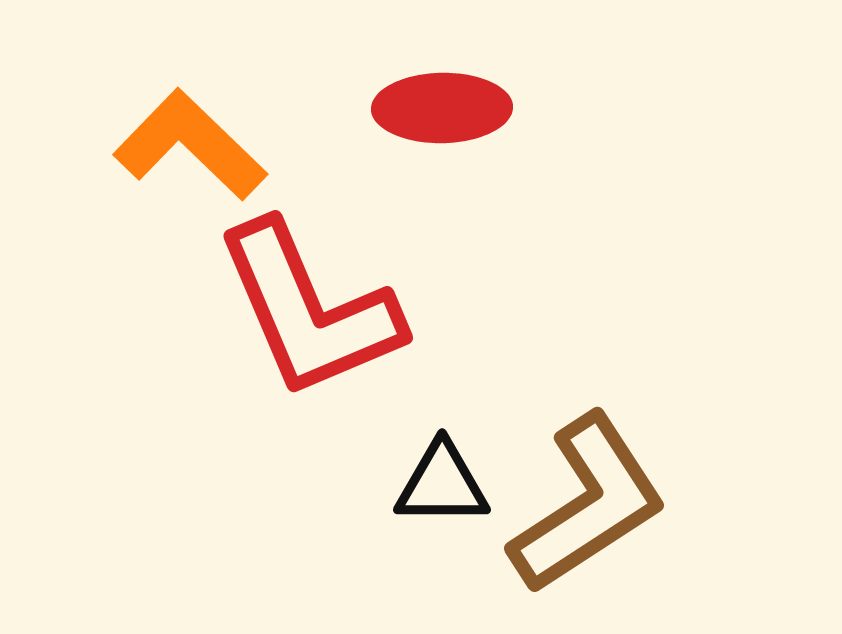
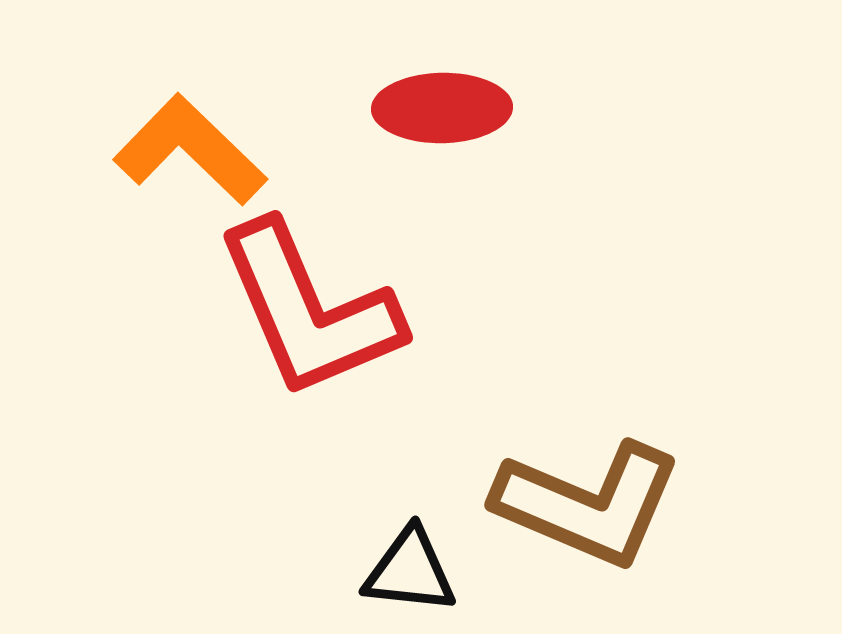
orange L-shape: moved 5 px down
black triangle: moved 32 px left, 87 px down; rotated 6 degrees clockwise
brown L-shape: rotated 56 degrees clockwise
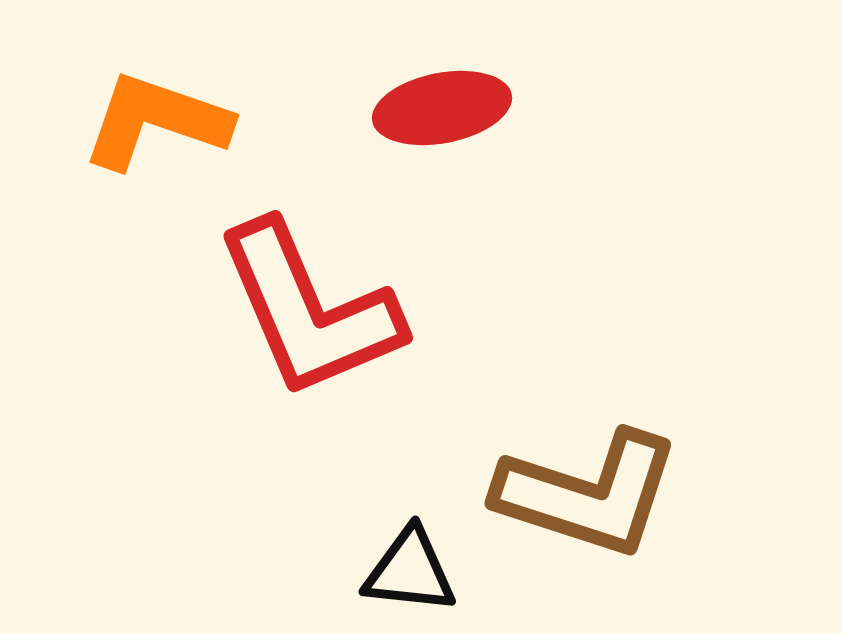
red ellipse: rotated 10 degrees counterclockwise
orange L-shape: moved 34 px left, 29 px up; rotated 25 degrees counterclockwise
brown L-shape: moved 10 px up; rotated 5 degrees counterclockwise
